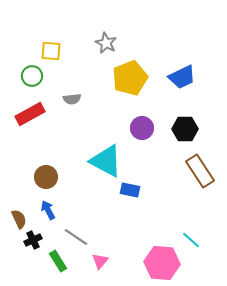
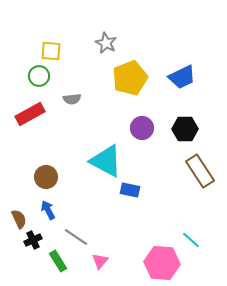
green circle: moved 7 px right
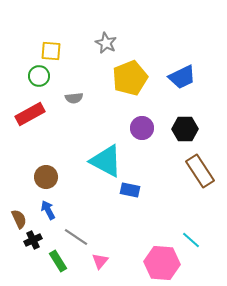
gray semicircle: moved 2 px right, 1 px up
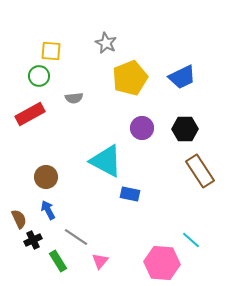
blue rectangle: moved 4 px down
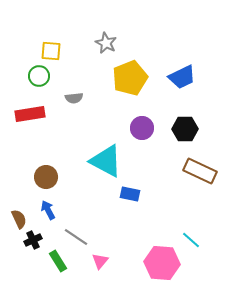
red rectangle: rotated 20 degrees clockwise
brown rectangle: rotated 32 degrees counterclockwise
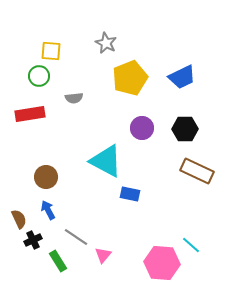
brown rectangle: moved 3 px left
cyan line: moved 5 px down
pink triangle: moved 3 px right, 6 px up
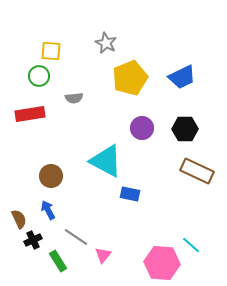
brown circle: moved 5 px right, 1 px up
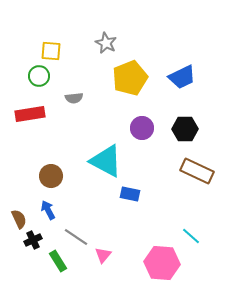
cyan line: moved 9 px up
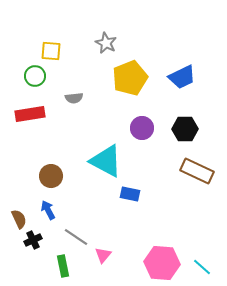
green circle: moved 4 px left
cyan line: moved 11 px right, 31 px down
green rectangle: moved 5 px right, 5 px down; rotated 20 degrees clockwise
